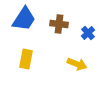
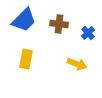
blue trapezoid: moved 1 px down; rotated 12 degrees clockwise
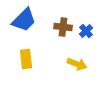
brown cross: moved 4 px right, 3 px down
blue cross: moved 2 px left, 2 px up
yellow rectangle: rotated 18 degrees counterclockwise
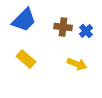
yellow rectangle: rotated 42 degrees counterclockwise
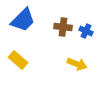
blue trapezoid: moved 1 px left
blue cross: rotated 24 degrees counterclockwise
yellow rectangle: moved 8 px left, 1 px down
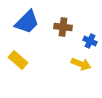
blue trapezoid: moved 4 px right, 2 px down
blue cross: moved 4 px right, 10 px down
yellow arrow: moved 4 px right
